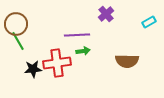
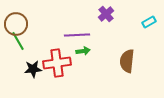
brown semicircle: rotated 95 degrees clockwise
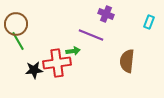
purple cross: rotated 28 degrees counterclockwise
cyan rectangle: rotated 40 degrees counterclockwise
purple line: moved 14 px right; rotated 25 degrees clockwise
green arrow: moved 10 px left
black star: moved 1 px right, 1 px down
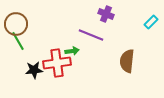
cyan rectangle: moved 2 px right; rotated 24 degrees clockwise
green arrow: moved 1 px left
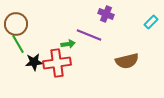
purple line: moved 2 px left
green line: moved 3 px down
green arrow: moved 4 px left, 7 px up
brown semicircle: rotated 110 degrees counterclockwise
black star: moved 8 px up
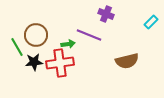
brown circle: moved 20 px right, 11 px down
green line: moved 1 px left, 3 px down
red cross: moved 3 px right
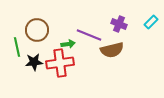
purple cross: moved 13 px right, 10 px down
brown circle: moved 1 px right, 5 px up
green line: rotated 18 degrees clockwise
brown semicircle: moved 15 px left, 11 px up
